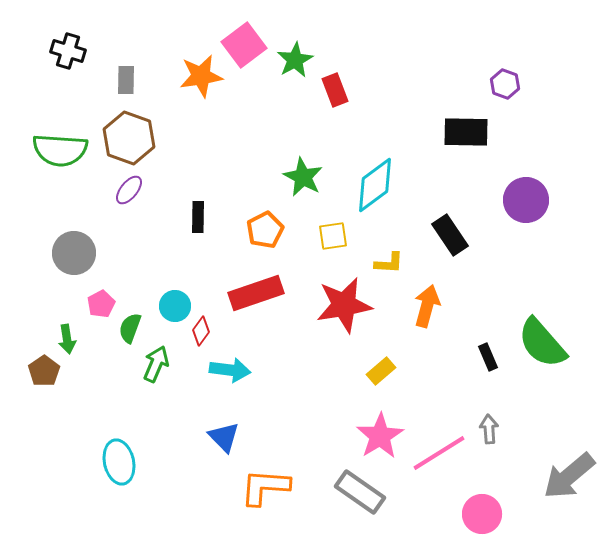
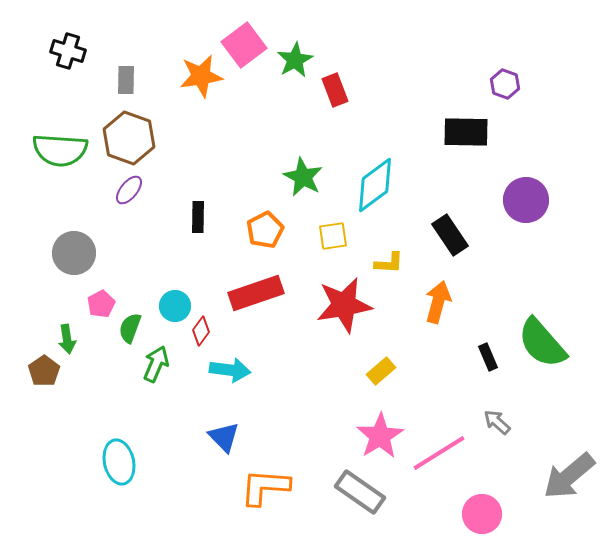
orange arrow at (427, 306): moved 11 px right, 4 px up
gray arrow at (489, 429): moved 8 px right, 7 px up; rotated 44 degrees counterclockwise
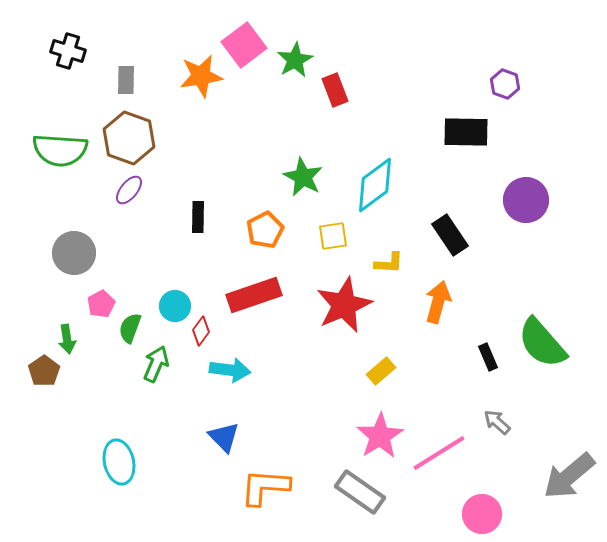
red rectangle at (256, 293): moved 2 px left, 2 px down
red star at (344, 305): rotated 14 degrees counterclockwise
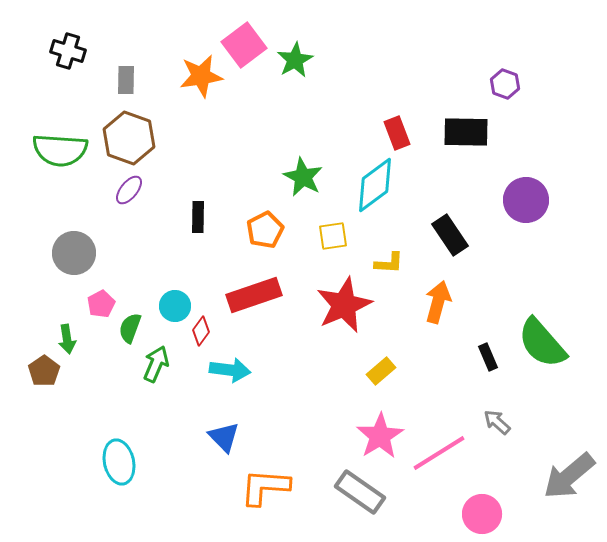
red rectangle at (335, 90): moved 62 px right, 43 px down
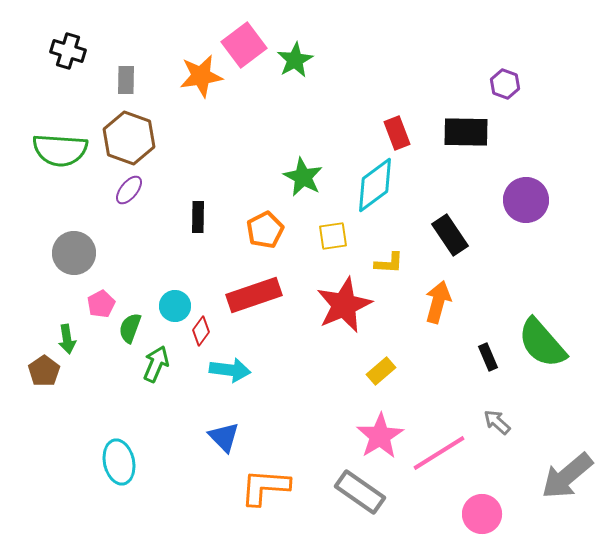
gray arrow at (569, 476): moved 2 px left
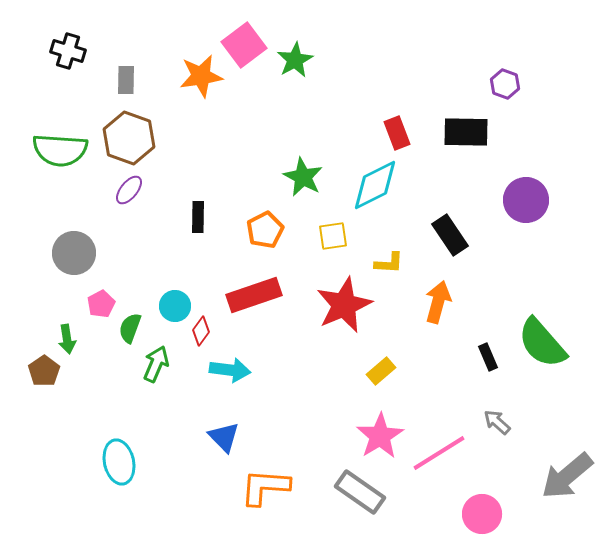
cyan diamond at (375, 185): rotated 10 degrees clockwise
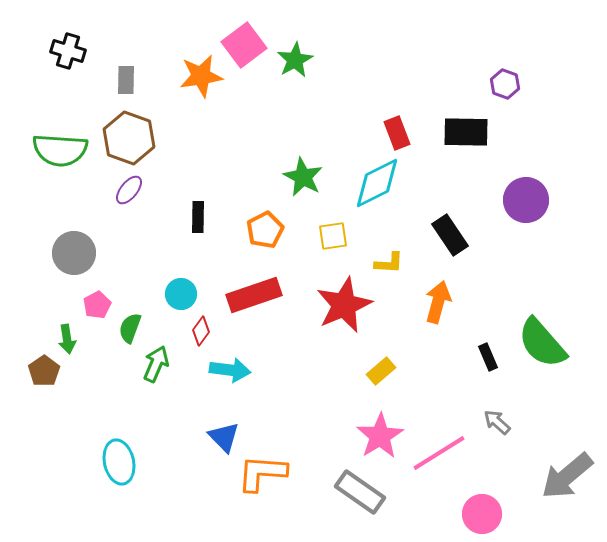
cyan diamond at (375, 185): moved 2 px right, 2 px up
pink pentagon at (101, 304): moved 4 px left, 1 px down
cyan circle at (175, 306): moved 6 px right, 12 px up
orange L-shape at (265, 487): moved 3 px left, 14 px up
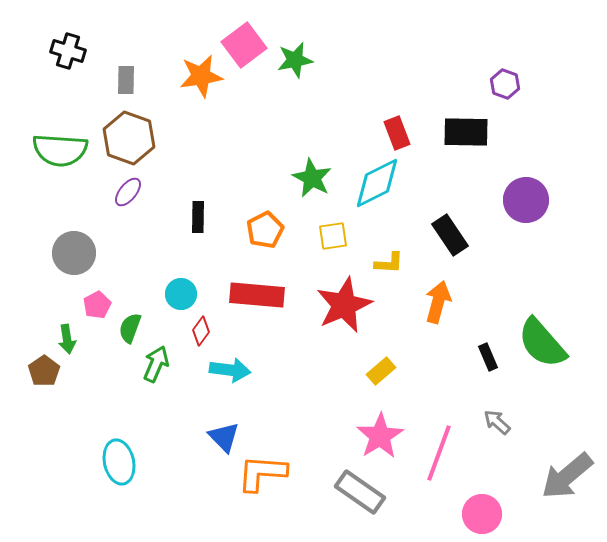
green star at (295, 60): rotated 18 degrees clockwise
green star at (303, 177): moved 9 px right, 1 px down
purple ellipse at (129, 190): moved 1 px left, 2 px down
red rectangle at (254, 295): moved 3 px right; rotated 24 degrees clockwise
pink line at (439, 453): rotated 38 degrees counterclockwise
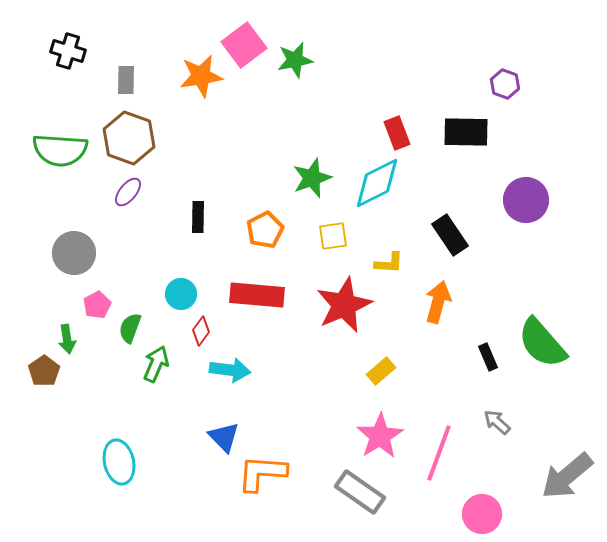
green star at (312, 178): rotated 24 degrees clockwise
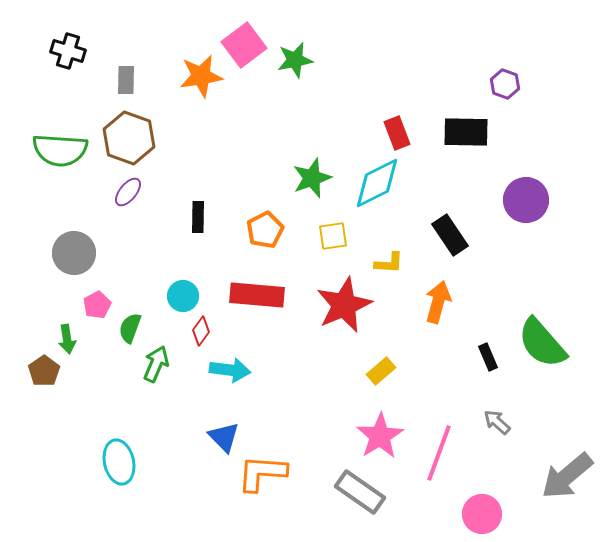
cyan circle at (181, 294): moved 2 px right, 2 px down
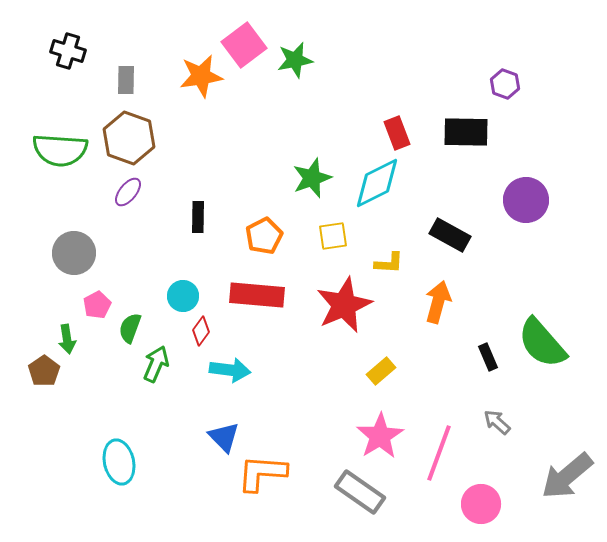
orange pentagon at (265, 230): moved 1 px left, 6 px down
black rectangle at (450, 235): rotated 27 degrees counterclockwise
pink circle at (482, 514): moved 1 px left, 10 px up
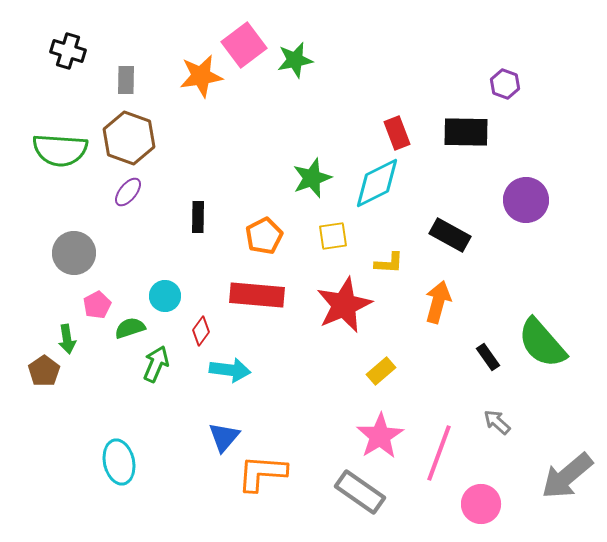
cyan circle at (183, 296): moved 18 px left
green semicircle at (130, 328): rotated 52 degrees clockwise
black rectangle at (488, 357): rotated 12 degrees counterclockwise
blue triangle at (224, 437): rotated 24 degrees clockwise
